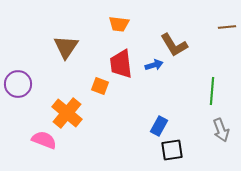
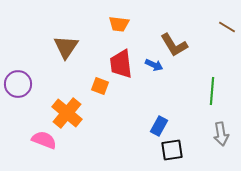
brown line: rotated 36 degrees clockwise
blue arrow: rotated 42 degrees clockwise
gray arrow: moved 4 px down; rotated 10 degrees clockwise
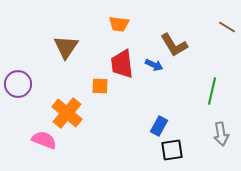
red trapezoid: moved 1 px right
orange square: rotated 18 degrees counterclockwise
green line: rotated 8 degrees clockwise
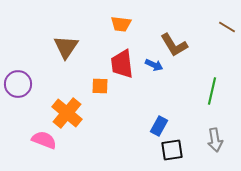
orange trapezoid: moved 2 px right
gray arrow: moved 6 px left, 6 px down
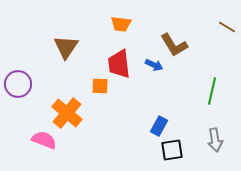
red trapezoid: moved 3 px left
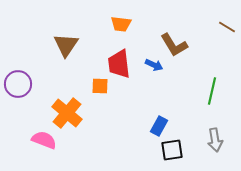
brown triangle: moved 2 px up
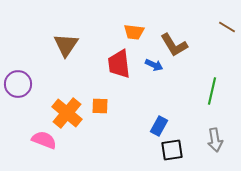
orange trapezoid: moved 13 px right, 8 px down
orange square: moved 20 px down
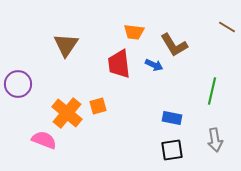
orange square: moved 2 px left; rotated 18 degrees counterclockwise
blue rectangle: moved 13 px right, 8 px up; rotated 72 degrees clockwise
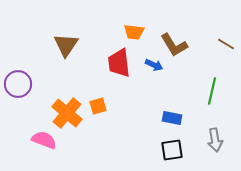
brown line: moved 1 px left, 17 px down
red trapezoid: moved 1 px up
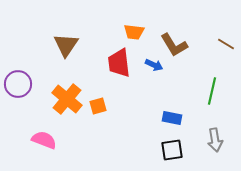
orange cross: moved 14 px up
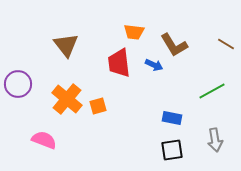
brown triangle: rotated 12 degrees counterclockwise
green line: rotated 48 degrees clockwise
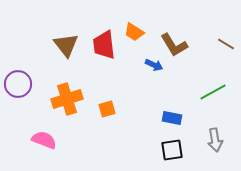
orange trapezoid: rotated 25 degrees clockwise
red trapezoid: moved 15 px left, 18 px up
green line: moved 1 px right, 1 px down
orange cross: rotated 32 degrees clockwise
orange square: moved 9 px right, 3 px down
